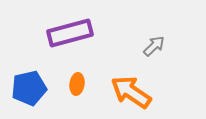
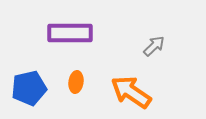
purple rectangle: rotated 15 degrees clockwise
orange ellipse: moved 1 px left, 2 px up
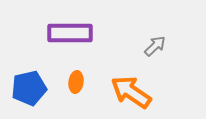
gray arrow: moved 1 px right
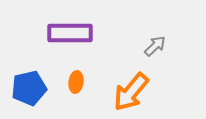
orange arrow: rotated 84 degrees counterclockwise
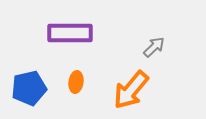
gray arrow: moved 1 px left, 1 px down
orange arrow: moved 2 px up
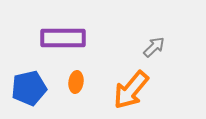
purple rectangle: moved 7 px left, 5 px down
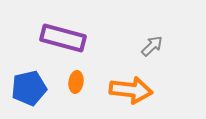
purple rectangle: rotated 15 degrees clockwise
gray arrow: moved 2 px left, 1 px up
orange arrow: rotated 123 degrees counterclockwise
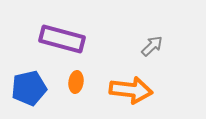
purple rectangle: moved 1 px left, 1 px down
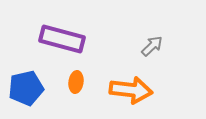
blue pentagon: moved 3 px left
